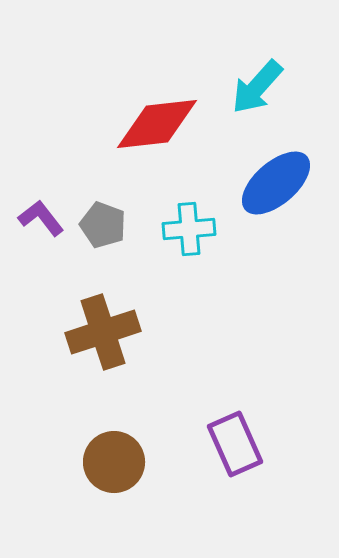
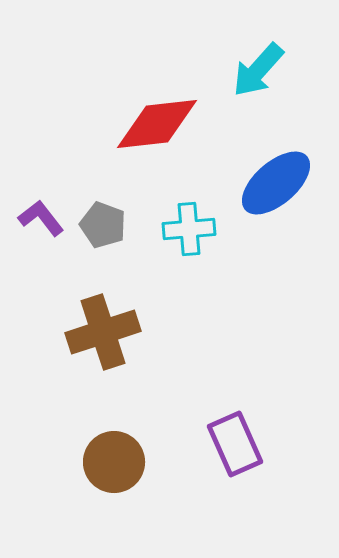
cyan arrow: moved 1 px right, 17 px up
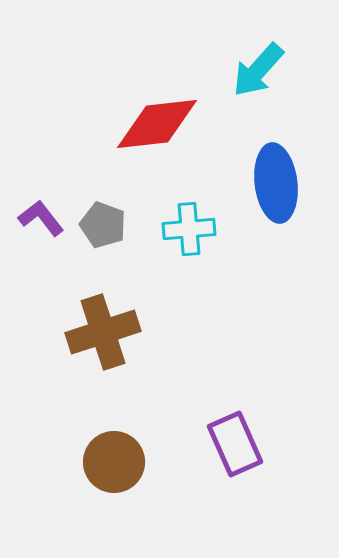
blue ellipse: rotated 56 degrees counterclockwise
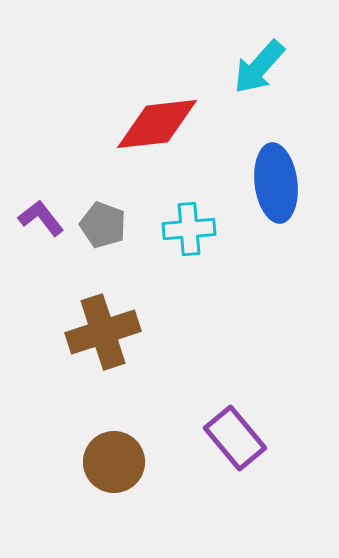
cyan arrow: moved 1 px right, 3 px up
purple rectangle: moved 6 px up; rotated 16 degrees counterclockwise
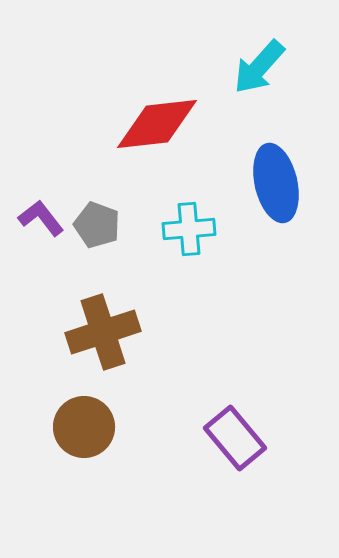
blue ellipse: rotated 6 degrees counterclockwise
gray pentagon: moved 6 px left
brown circle: moved 30 px left, 35 px up
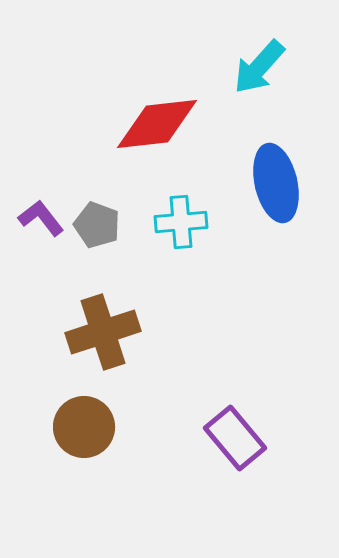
cyan cross: moved 8 px left, 7 px up
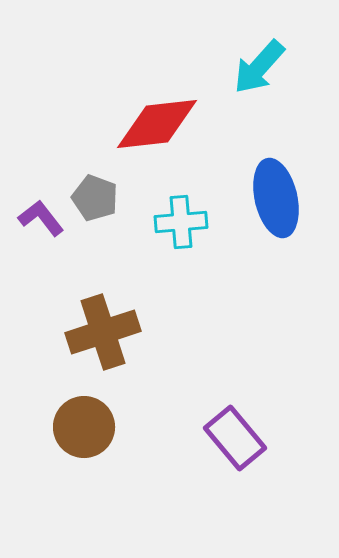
blue ellipse: moved 15 px down
gray pentagon: moved 2 px left, 27 px up
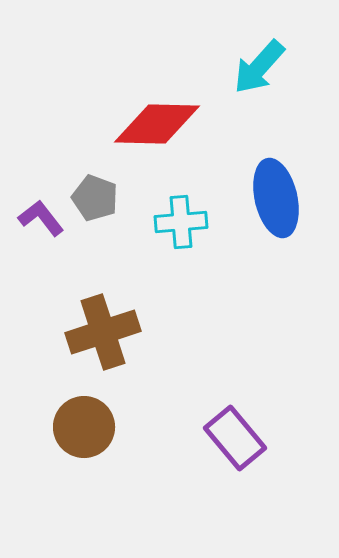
red diamond: rotated 8 degrees clockwise
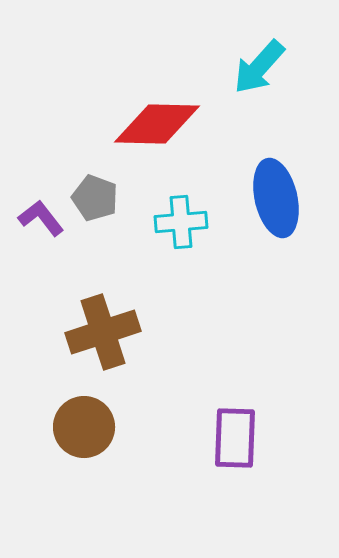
purple rectangle: rotated 42 degrees clockwise
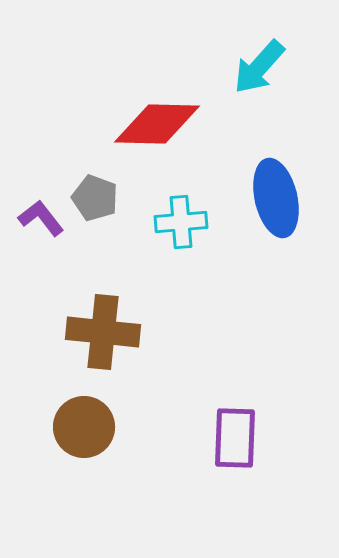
brown cross: rotated 24 degrees clockwise
